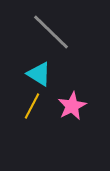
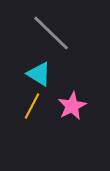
gray line: moved 1 px down
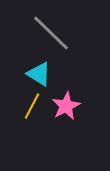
pink star: moved 6 px left
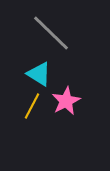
pink star: moved 5 px up
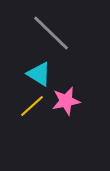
pink star: rotated 16 degrees clockwise
yellow line: rotated 20 degrees clockwise
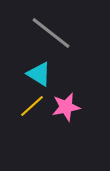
gray line: rotated 6 degrees counterclockwise
pink star: moved 6 px down
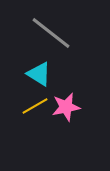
yellow line: moved 3 px right; rotated 12 degrees clockwise
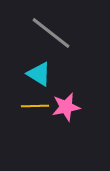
yellow line: rotated 28 degrees clockwise
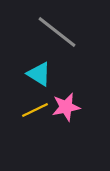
gray line: moved 6 px right, 1 px up
yellow line: moved 4 px down; rotated 24 degrees counterclockwise
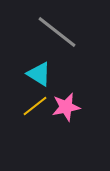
yellow line: moved 4 px up; rotated 12 degrees counterclockwise
